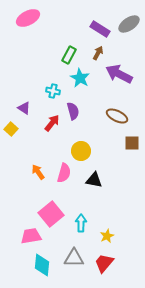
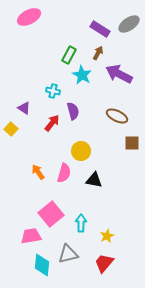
pink ellipse: moved 1 px right, 1 px up
cyan star: moved 2 px right, 3 px up
gray triangle: moved 6 px left, 4 px up; rotated 15 degrees counterclockwise
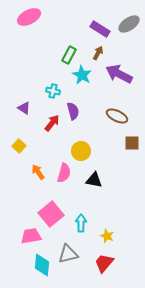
yellow square: moved 8 px right, 17 px down
yellow star: rotated 24 degrees counterclockwise
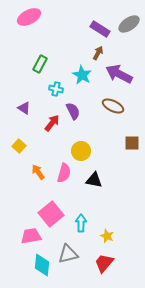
green rectangle: moved 29 px left, 9 px down
cyan cross: moved 3 px right, 2 px up
purple semicircle: rotated 12 degrees counterclockwise
brown ellipse: moved 4 px left, 10 px up
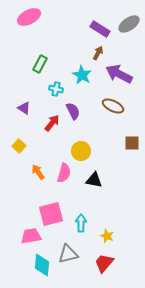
pink square: rotated 25 degrees clockwise
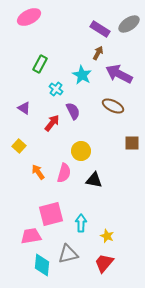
cyan cross: rotated 24 degrees clockwise
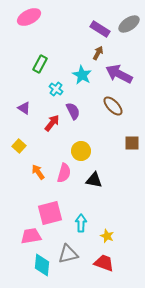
brown ellipse: rotated 20 degrees clockwise
pink square: moved 1 px left, 1 px up
red trapezoid: rotated 70 degrees clockwise
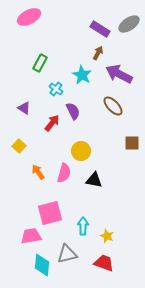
green rectangle: moved 1 px up
cyan arrow: moved 2 px right, 3 px down
gray triangle: moved 1 px left
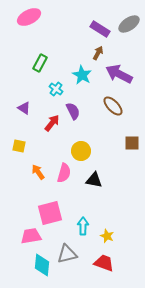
yellow square: rotated 32 degrees counterclockwise
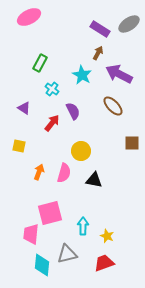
cyan cross: moved 4 px left
orange arrow: moved 1 px right; rotated 56 degrees clockwise
pink trapezoid: moved 2 px up; rotated 75 degrees counterclockwise
red trapezoid: rotated 40 degrees counterclockwise
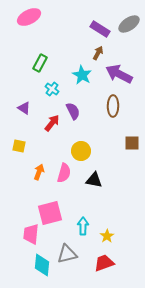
brown ellipse: rotated 45 degrees clockwise
yellow star: rotated 16 degrees clockwise
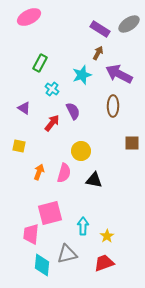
cyan star: rotated 24 degrees clockwise
